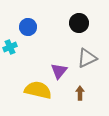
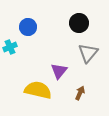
gray triangle: moved 1 px right, 5 px up; rotated 25 degrees counterclockwise
brown arrow: rotated 24 degrees clockwise
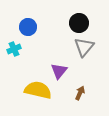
cyan cross: moved 4 px right, 2 px down
gray triangle: moved 4 px left, 6 px up
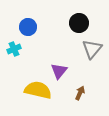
gray triangle: moved 8 px right, 2 px down
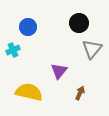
cyan cross: moved 1 px left, 1 px down
yellow semicircle: moved 9 px left, 2 px down
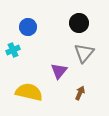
gray triangle: moved 8 px left, 4 px down
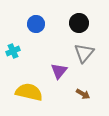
blue circle: moved 8 px right, 3 px up
cyan cross: moved 1 px down
brown arrow: moved 3 px right, 1 px down; rotated 96 degrees clockwise
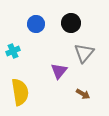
black circle: moved 8 px left
yellow semicircle: moved 9 px left; rotated 68 degrees clockwise
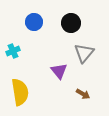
blue circle: moved 2 px left, 2 px up
purple triangle: rotated 18 degrees counterclockwise
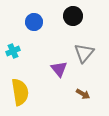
black circle: moved 2 px right, 7 px up
purple triangle: moved 2 px up
